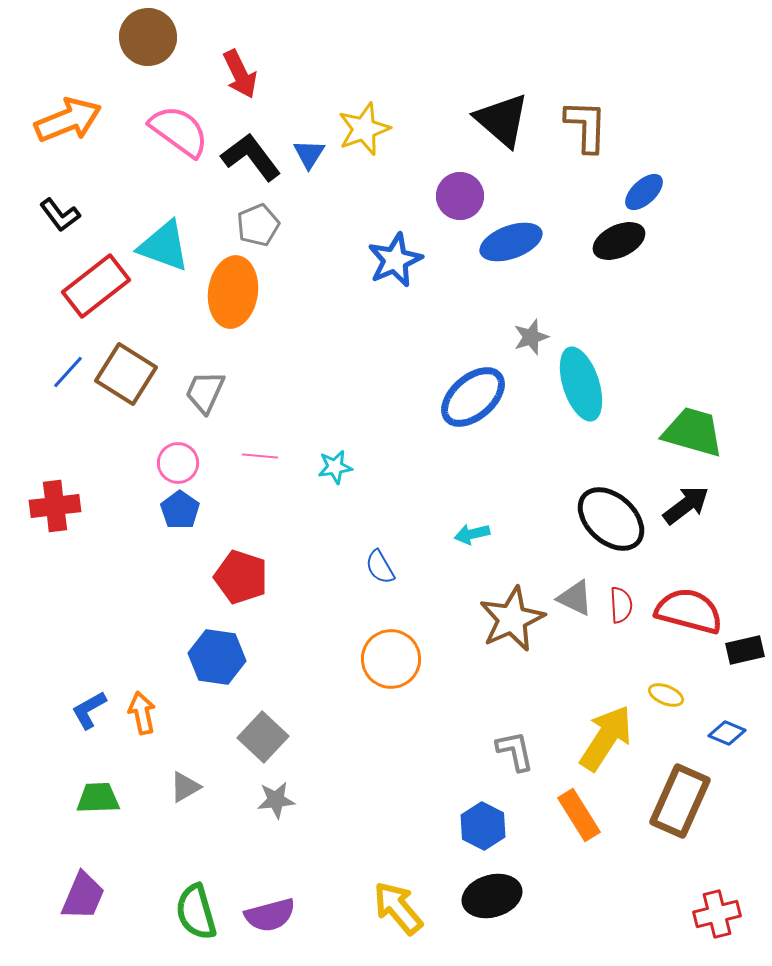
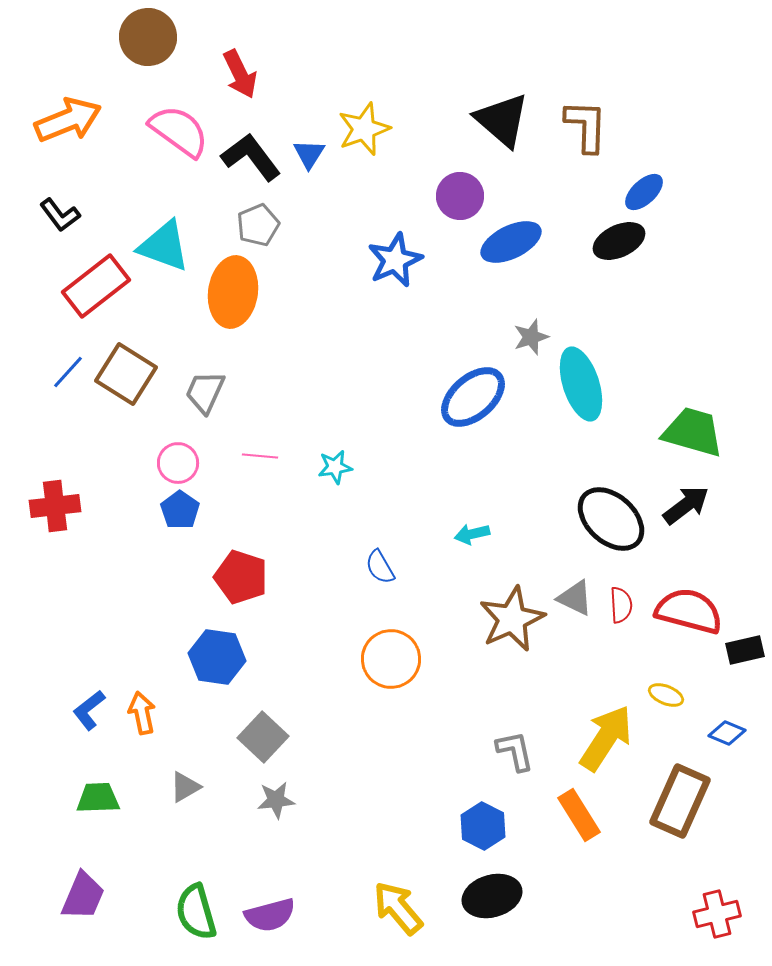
blue ellipse at (511, 242): rotated 6 degrees counterclockwise
blue L-shape at (89, 710): rotated 9 degrees counterclockwise
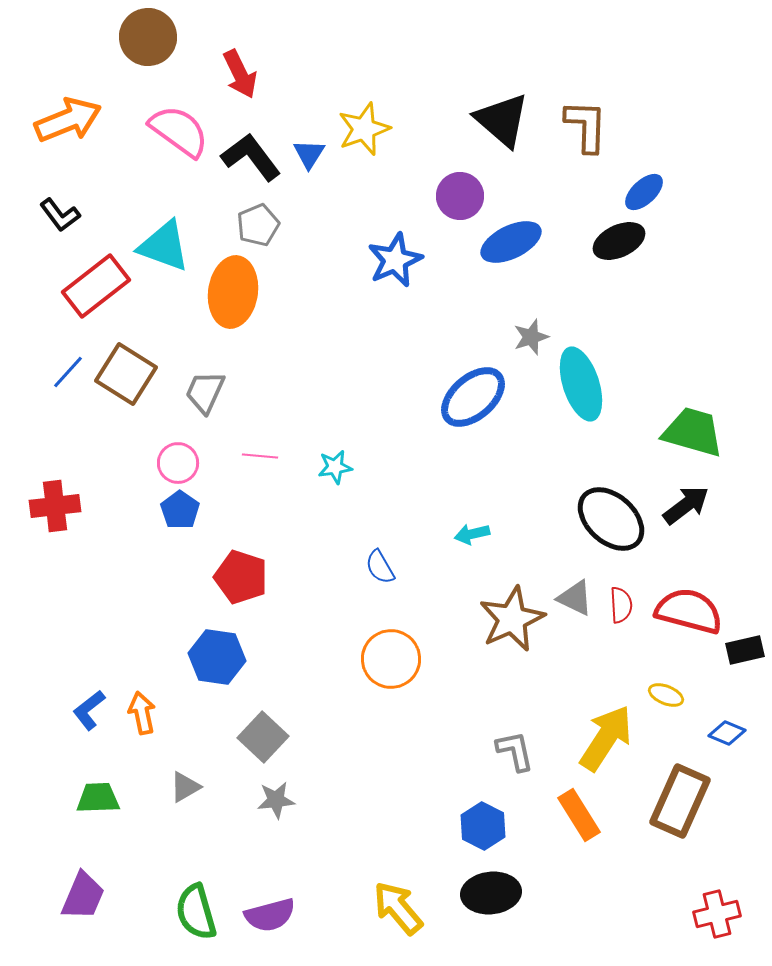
black ellipse at (492, 896): moved 1 px left, 3 px up; rotated 10 degrees clockwise
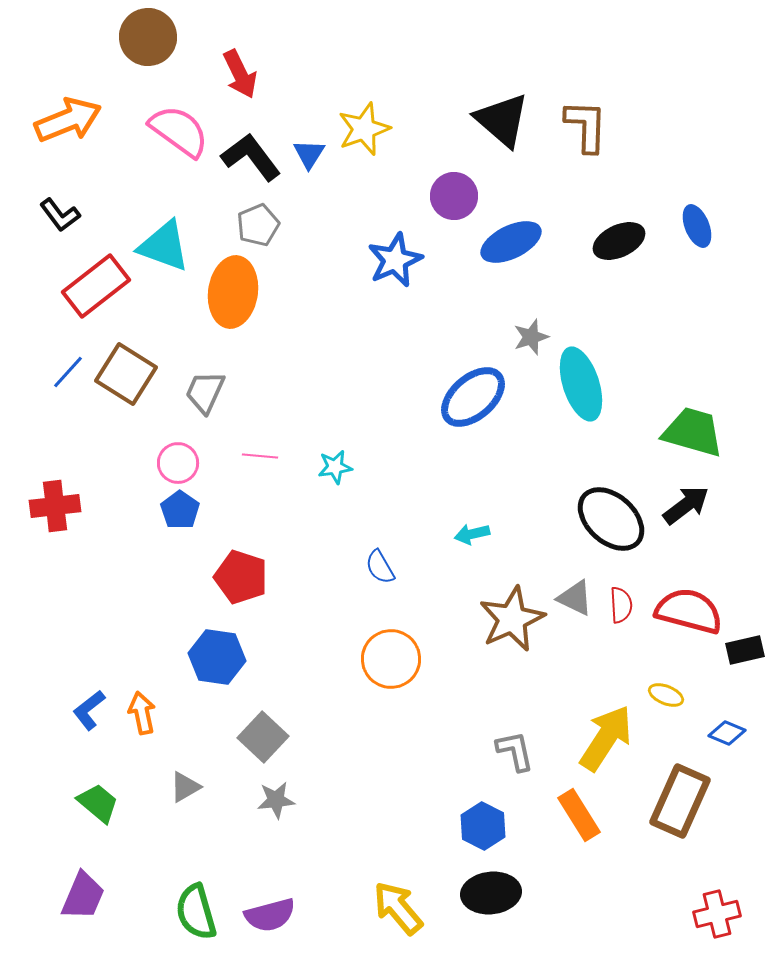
blue ellipse at (644, 192): moved 53 px right, 34 px down; rotated 69 degrees counterclockwise
purple circle at (460, 196): moved 6 px left
green trapezoid at (98, 798): moved 5 px down; rotated 42 degrees clockwise
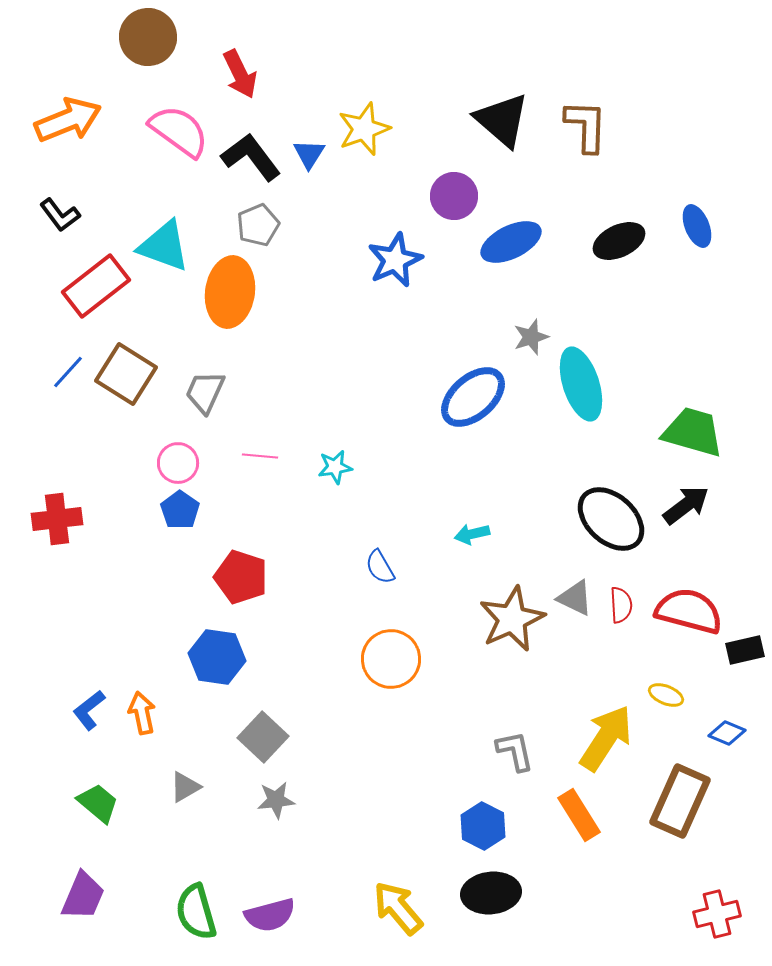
orange ellipse at (233, 292): moved 3 px left
red cross at (55, 506): moved 2 px right, 13 px down
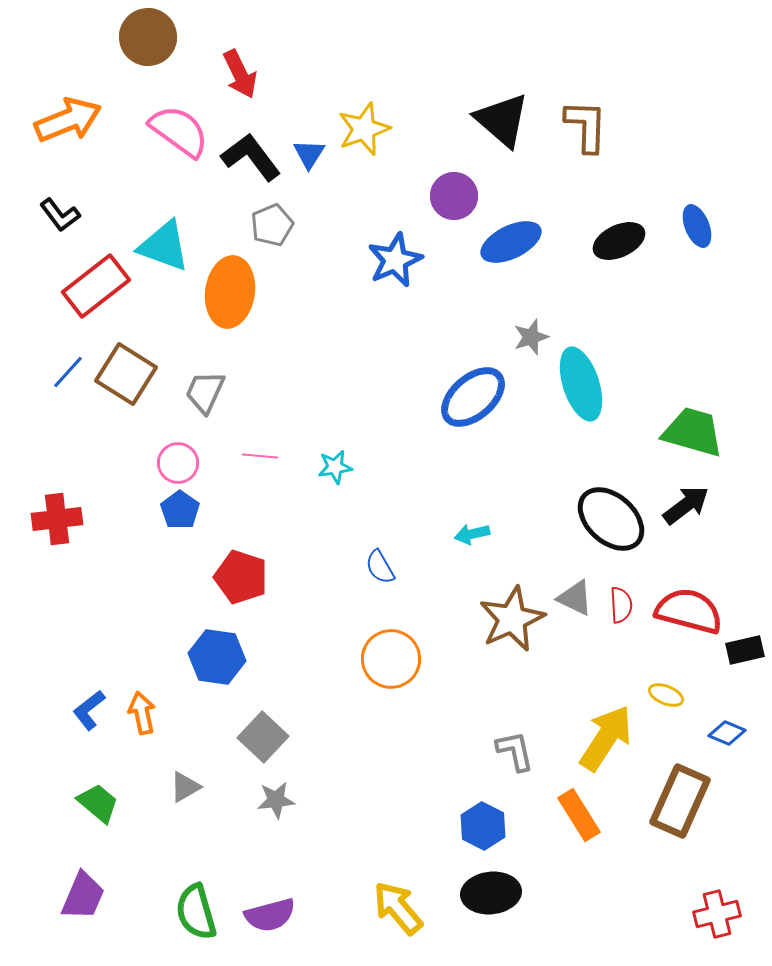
gray pentagon at (258, 225): moved 14 px right
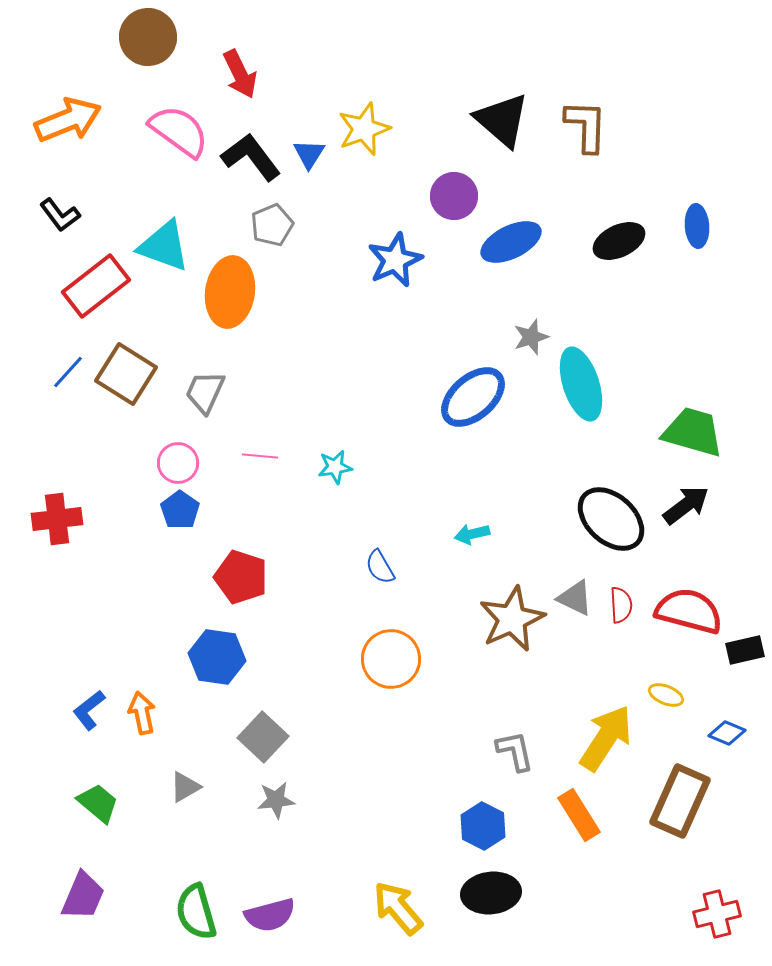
blue ellipse at (697, 226): rotated 18 degrees clockwise
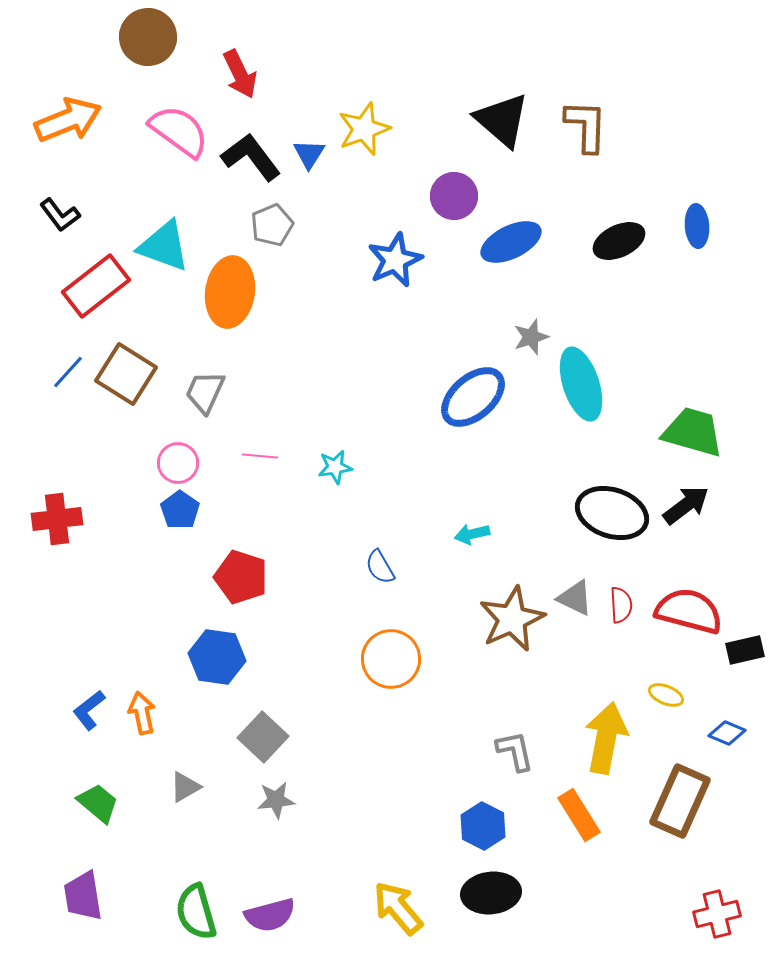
black ellipse at (611, 519): moved 1 px right, 6 px up; rotated 24 degrees counterclockwise
yellow arrow at (606, 738): rotated 22 degrees counterclockwise
purple trapezoid at (83, 896): rotated 148 degrees clockwise
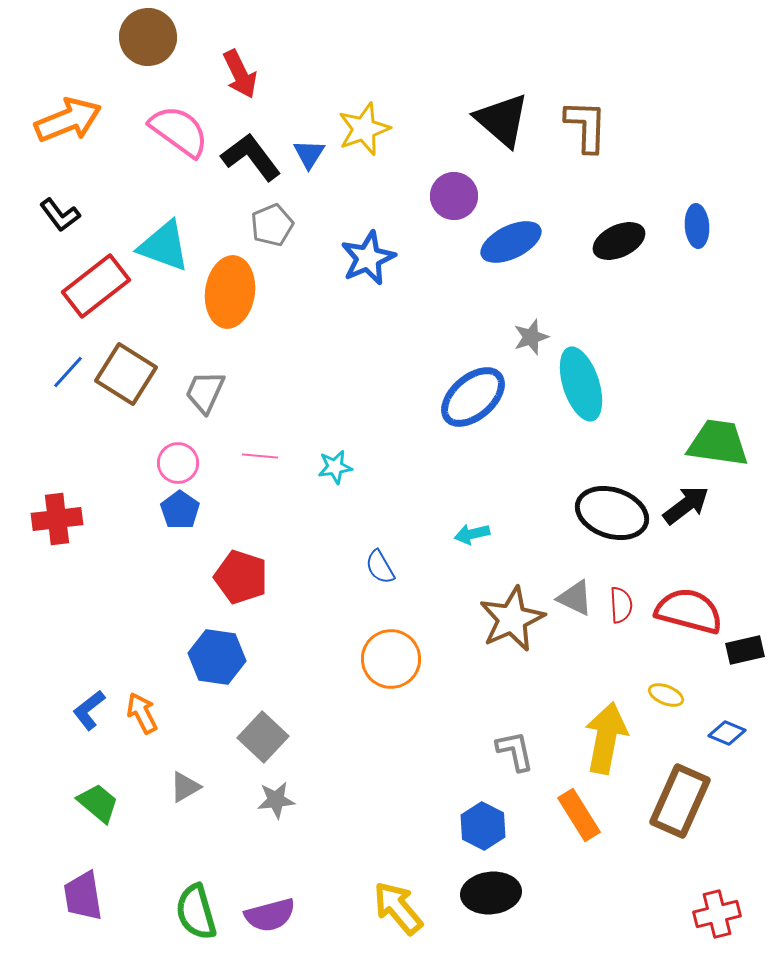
blue star at (395, 260): moved 27 px left, 2 px up
green trapezoid at (693, 432): moved 25 px right, 11 px down; rotated 8 degrees counterclockwise
orange arrow at (142, 713): rotated 15 degrees counterclockwise
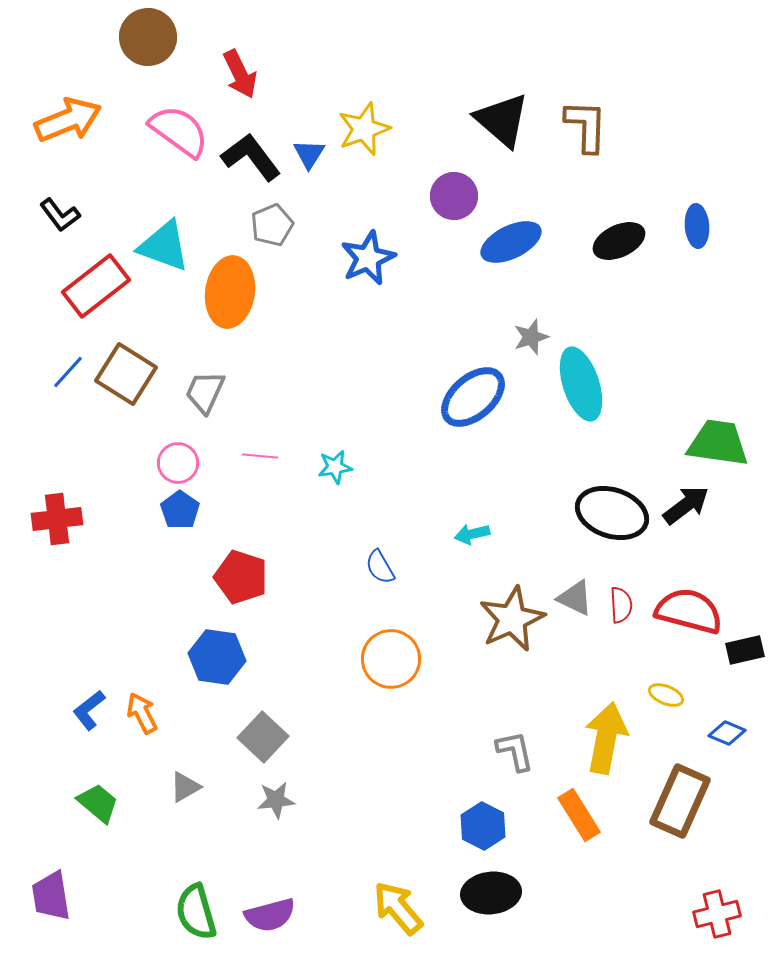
purple trapezoid at (83, 896): moved 32 px left
